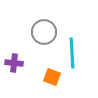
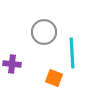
purple cross: moved 2 px left, 1 px down
orange square: moved 2 px right, 1 px down
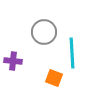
purple cross: moved 1 px right, 3 px up
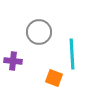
gray circle: moved 5 px left
cyan line: moved 1 px down
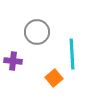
gray circle: moved 2 px left
orange square: rotated 30 degrees clockwise
